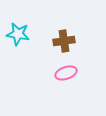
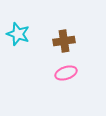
cyan star: rotated 10 degrees clockwise
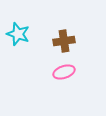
pink ellipse: moved 2 px left, 1 px up
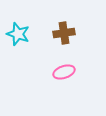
brown cross: moved 8 px up
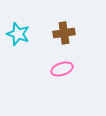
pink ellipse: moved 2 px left, 3 px up
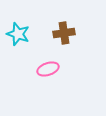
pink ellipse: moved 14 px left
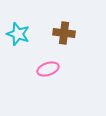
brown cross: rotated 15 degrees clockwise
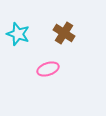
brown cross: rotated 25 degrees clockwise
